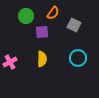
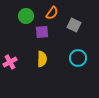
orange semicircle: moved 1 px left
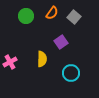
gray square: moved 8 px up; rotated 16 degrees clockwise
purple square: moved 19 px right, 10 px down; rotated 32 degrees counterclockwise
cyan circle: moved 7 px left, 15 px down
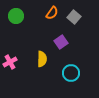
green circle: moved 10 px left
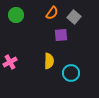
green circle: moved 1 px up
purple square: moved 7 px up; rotated 32 degrees clockwise
yellow semicircle: moved 7 px right, 2 px down
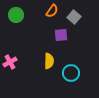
orange semicircle: moved 2 px up
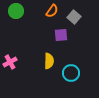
green circle: moved 4 px up
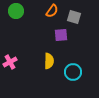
gray square: rotated 24 degrees counterclockwise
cyan circle: moved 2 px right, 1 px up
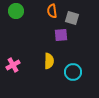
orange semicircle: rotated 136 degrees clockwise
gray square: moved 2 px left, 1 px down
pink cross: moved 3 px right, 3 px down
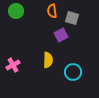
purple square: rotated 24 degrees counterclockwise
yellow semicircle: moved 1 px left, 1 px up
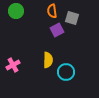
purple square: moved 4 px left, 5 px up
cyan circle: moved 7 px left
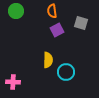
gray square: moved 9 px right, 5 px down
pink cross: moved 17 px down; rotated 32 degrees clockwise
